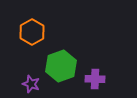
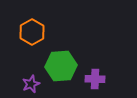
green hexagon: rotated 16 degrees clockwise
purple star: rotated 30 degrees clockwise
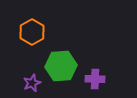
purple star: moved 1 px right, 1 px up
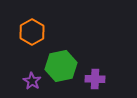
green hexagon: rotated 8 degrees counterclockwise
purple star: moved 2 px up; rotated 18 degrees counterclockwise
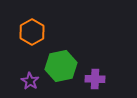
purple star: moved 2 px left
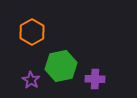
purple star: moved 1 px right, 1 px up
